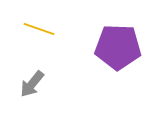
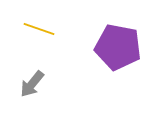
purple pentagon: rotated 9 degrees clockwise
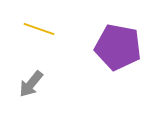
gray arrow: moved 1 px left
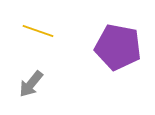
yellow line: moved 1 px left, 2 px down
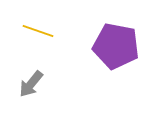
purple pentagon: moved 2 px left, 1 px up
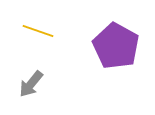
purple pentagon: rotated 18 degrees clockwise
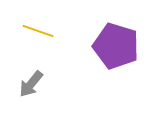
purple pentagon: rotated 12 degrees counterclockwise
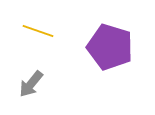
purple pentagon: moved 6 px left, 1 px down
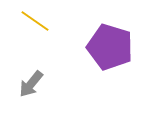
yellow line: moved 3 px left, 10 px up; rotated 16 degrees clockwise
